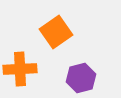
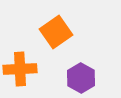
purple hexagon: rotated 16 degrees counterclockwise
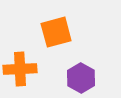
orange square: rotated 20 degrees clockwise
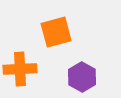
purple hexagon: moved 1 px right, 1 px up
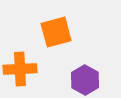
purple hexagon: moved 3 px right, 3 px down
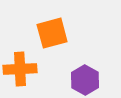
orange square: moved 4 px left, 1 px down
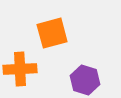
purple hexagon: rotated 12 degrees counterclockwise
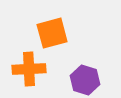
orange cross: moved 9 px right
